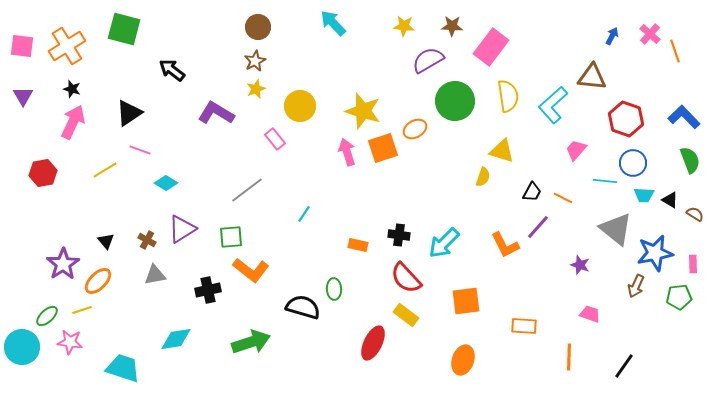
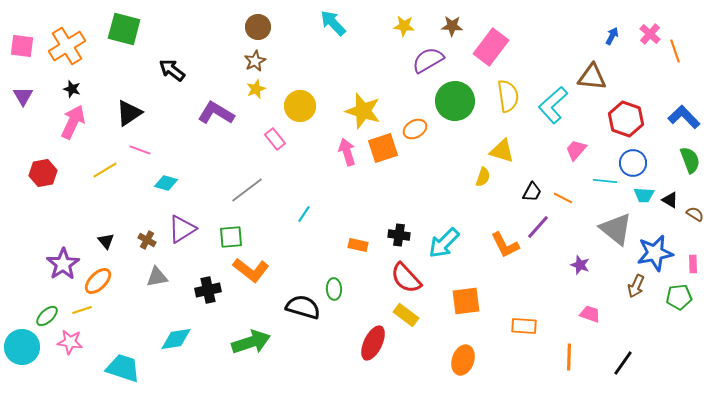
cyan diamond at (166, 183): rotated 15 degrees counterclockwise
gray triangle at (155, 275): moved 2 px right, 2 px down
black line at (624, 366): moved 1 px left, 3 px up
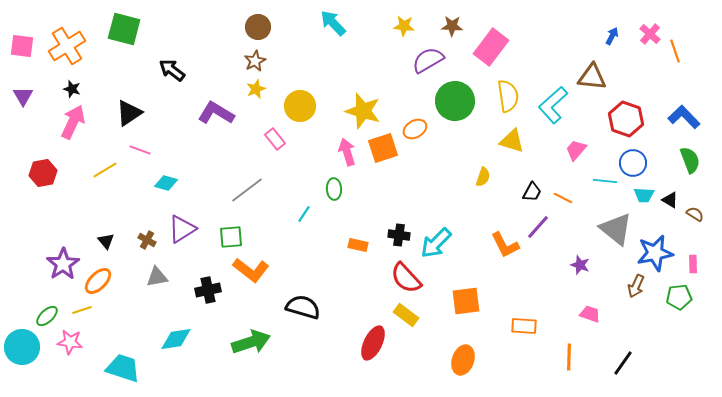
yellow triangle at (502, 151): moved 10 px right, 10 px up
cyan arrow at (444, 243): moved 8 px left
green ellipse at (334, 289): moved 100 px up
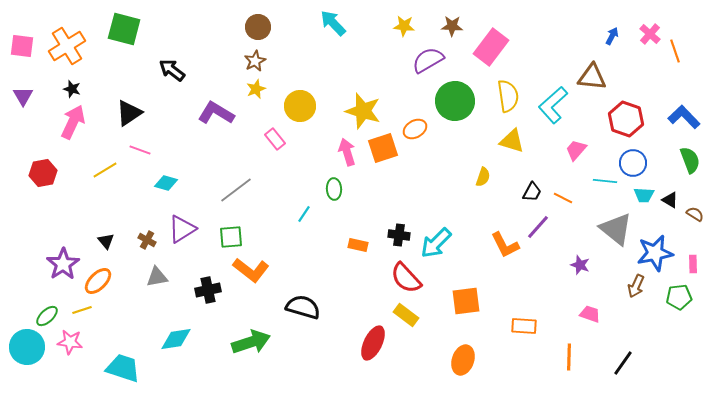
gray line at (247, 190): moved 11 px left
cyan circle at (22, 347): moved 5 px right
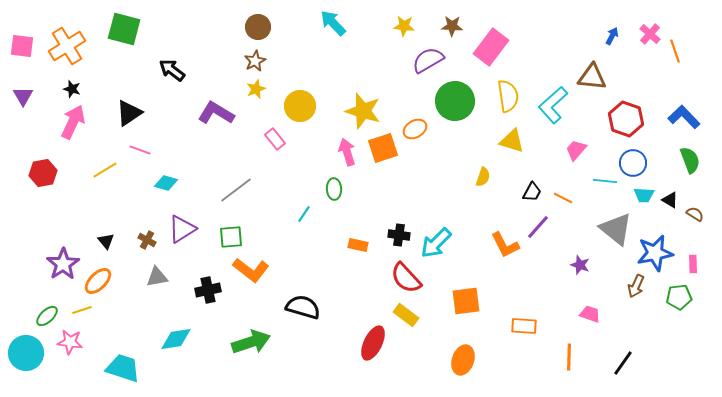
cyan circle at (27, 347): moved 1 px left, 6 px down
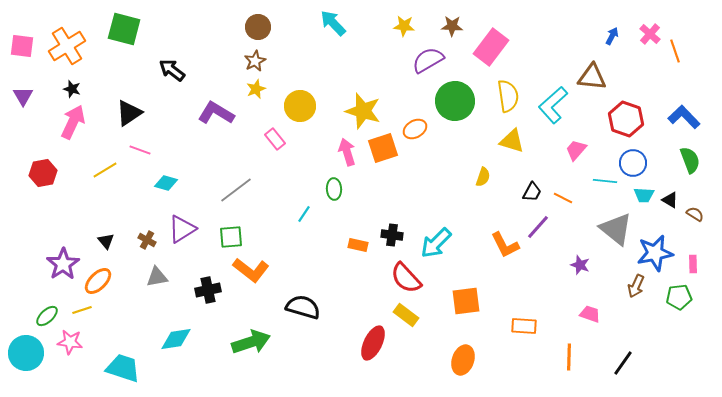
black cross at (399, 235): moved 7 px left
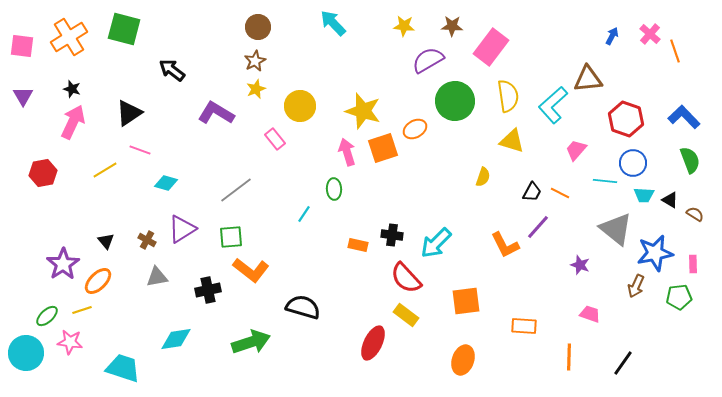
orange cross at (67, 46): moved 2 px right, 9 px up
brown triangle at (592, 77): moved 4 px left, 2 px down; rotated 12 degrees counterclockwise
orange line at (563, 198): moved 3 px left, 5 px up
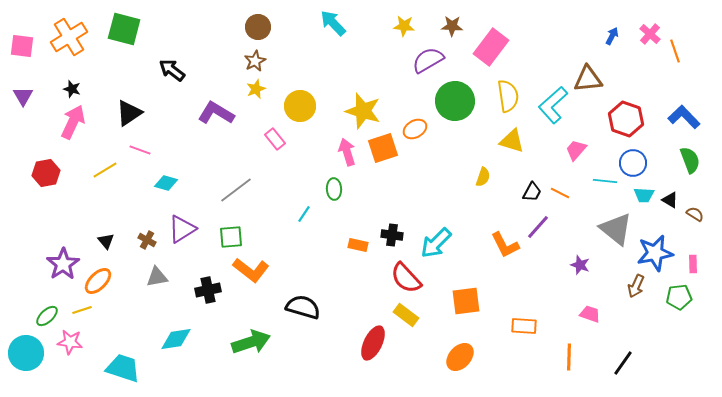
red hexagon at (43, 173): moved 3 px right
orange ellipse at (463, 360): moved 3 px left, 3 px up; rotated 24 degrees clockwise
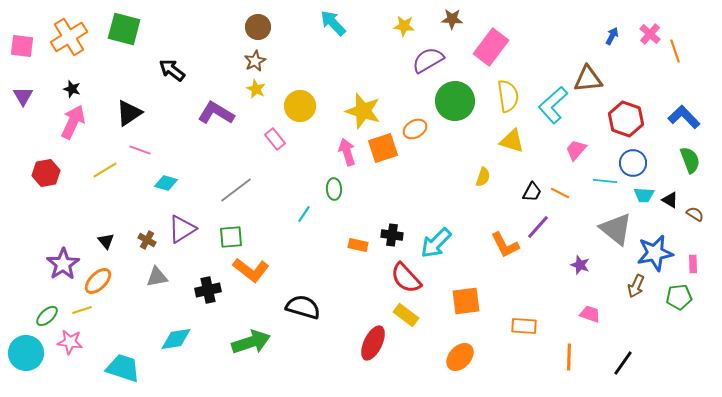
brown star at (452, 26): moved 7 px up
yellow star at (256, 89): rotated 24 degrees counterclockwise
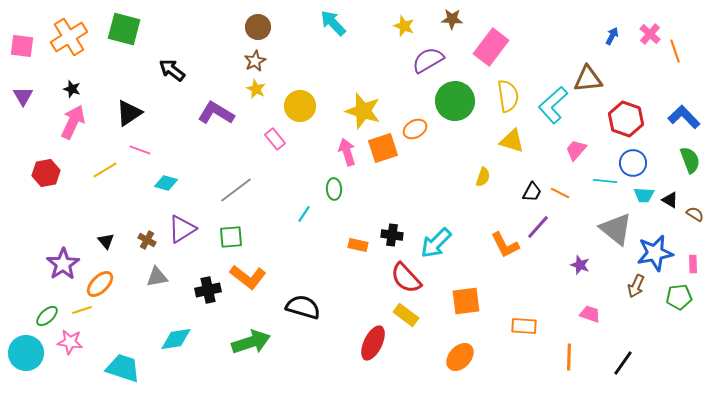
yellow star at (404, 26): rotated 15 degrees clockwise
orange L-shape at (251, 270): moved 3 px left, 7 px down
orange ellipse at (98, 281): moved 2 px right, 3 px down
